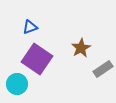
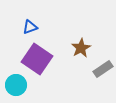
cyan circle: moved 1 px left, 1 px down
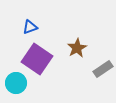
brown star: moved 4 px left
cyan circle: moved 2 px up
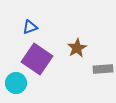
gray rectangle: rotated 30 degrees clockwise
